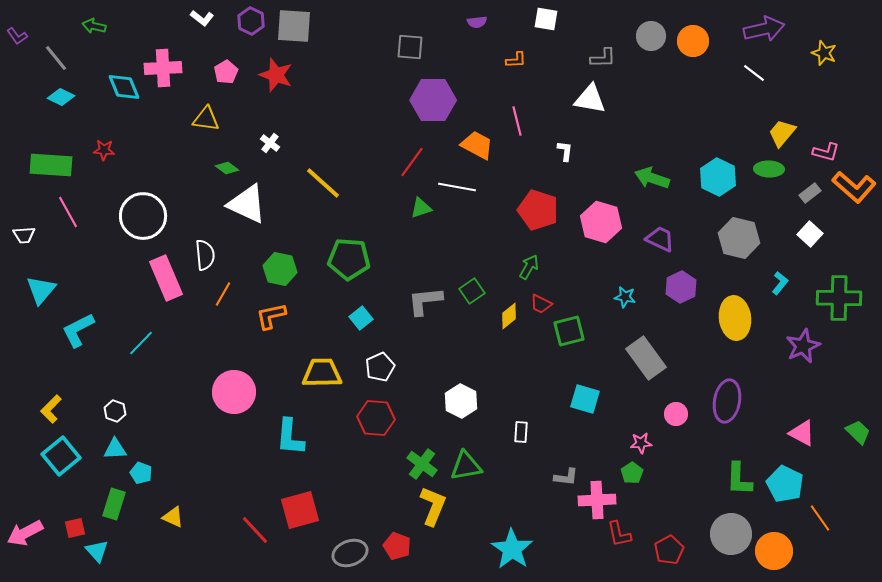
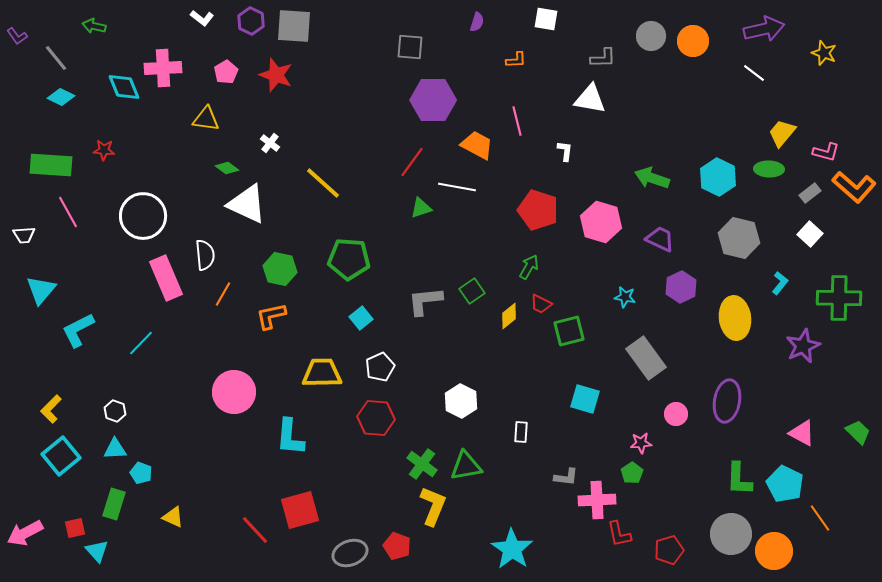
purple semicircle at (477, 22): rotated 66 degrees counterclockwise
red pentagon at (669, 550): rotated 12 degrees clockwise
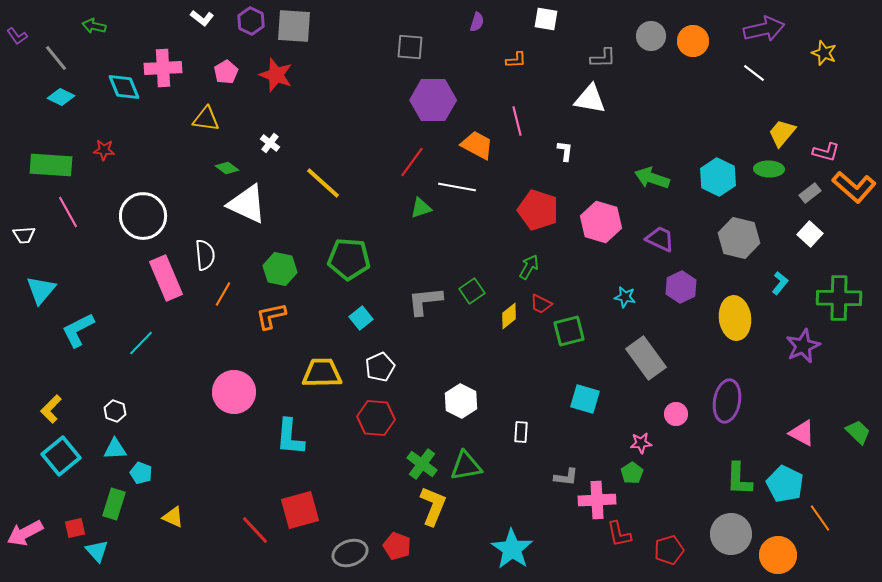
orange circle at (774, 551): moved 4 px right, 4 px down
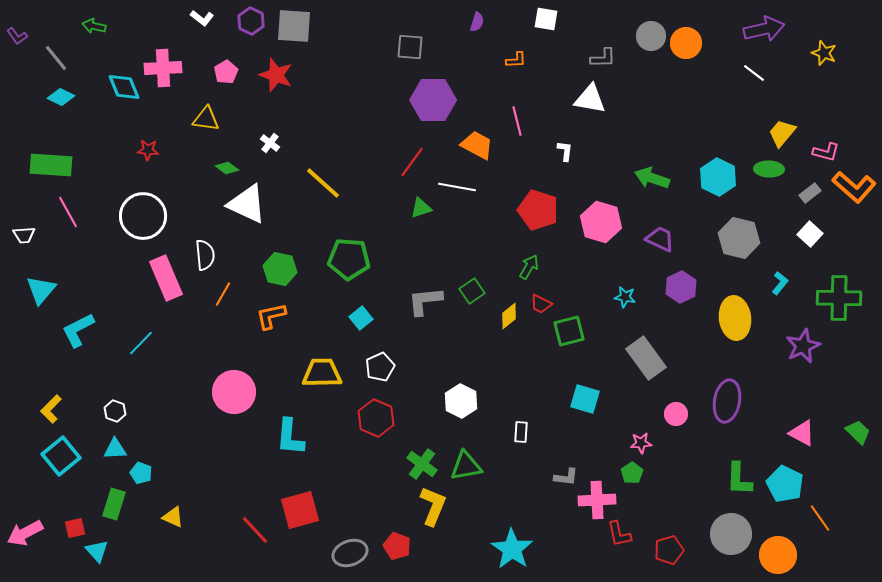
orange circle at (693, 41): moved 7 px left, 2 px down
red star at (104, 150): moved 44 px right
red hexagon at (376, 418): rotated 18 degrees clockwise
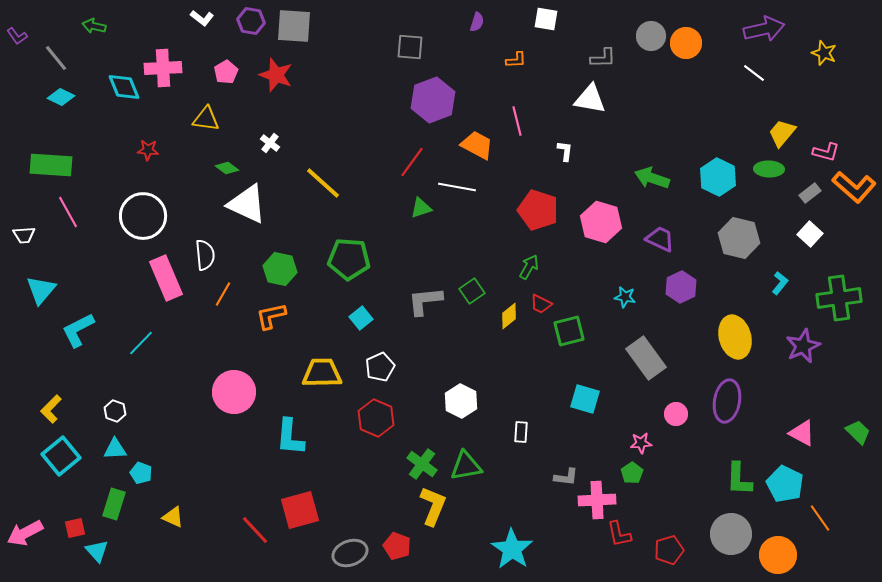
purple hexagon at (251, 21): rotated 16 degrees counterclockwise
purple hexagon at (433, 100): rotated 21 degrees counterclockwise
green cross at (839, 298): rotated 9 degrees counterclockwise
yellow ellipse at (735, 318): moved 19 px down; rotated 9 degrees counterclockwise
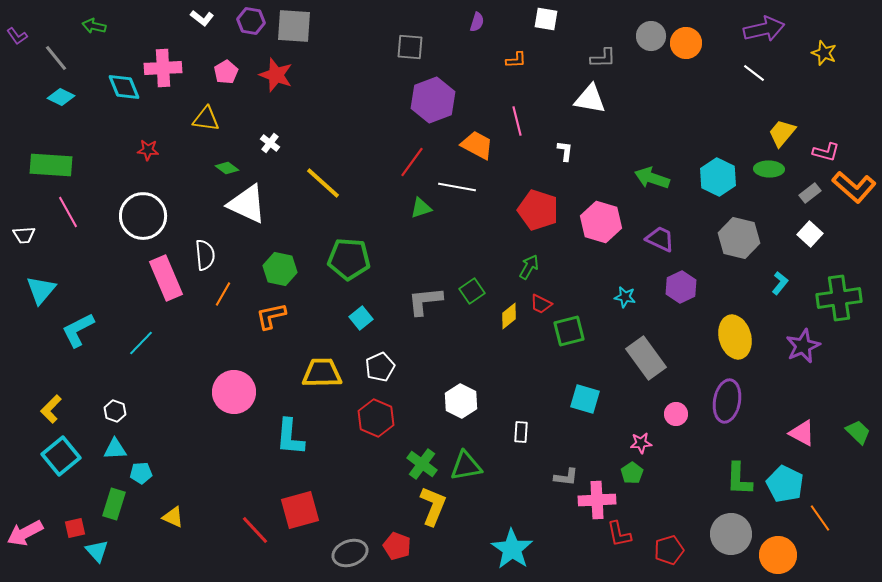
cyan pentagon at (141, 473): rotated 25 degrees counterclockwise
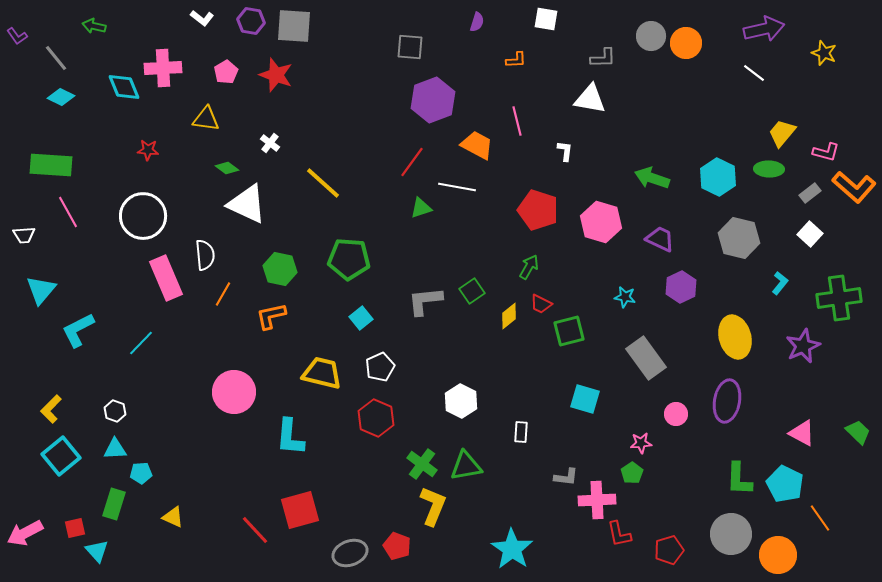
yellow trapezoid at (322, 373): rotated 15 degrees clockwise
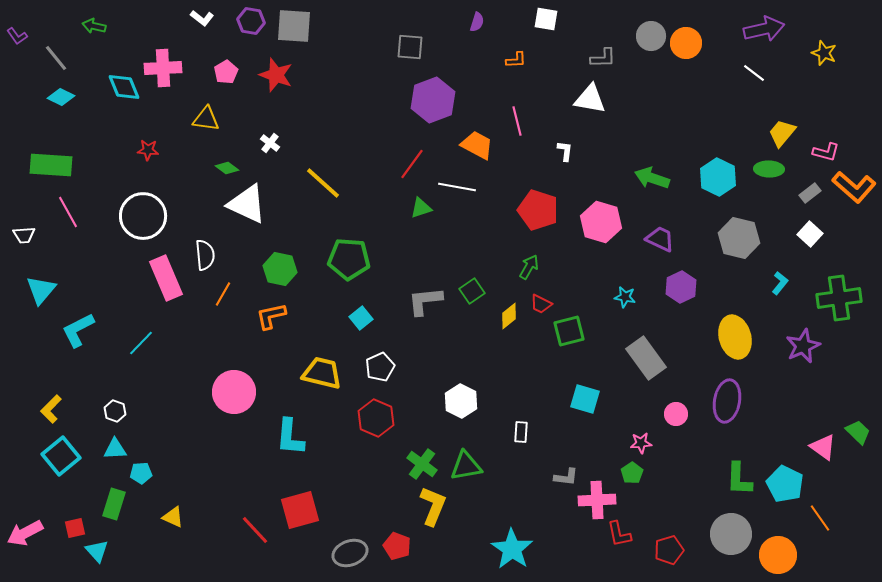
red line at (412, 162): moved 2 px down
pink triangle at (802, 433): moved 21 px right, 14 px down; rotated 8 degrees clockwise
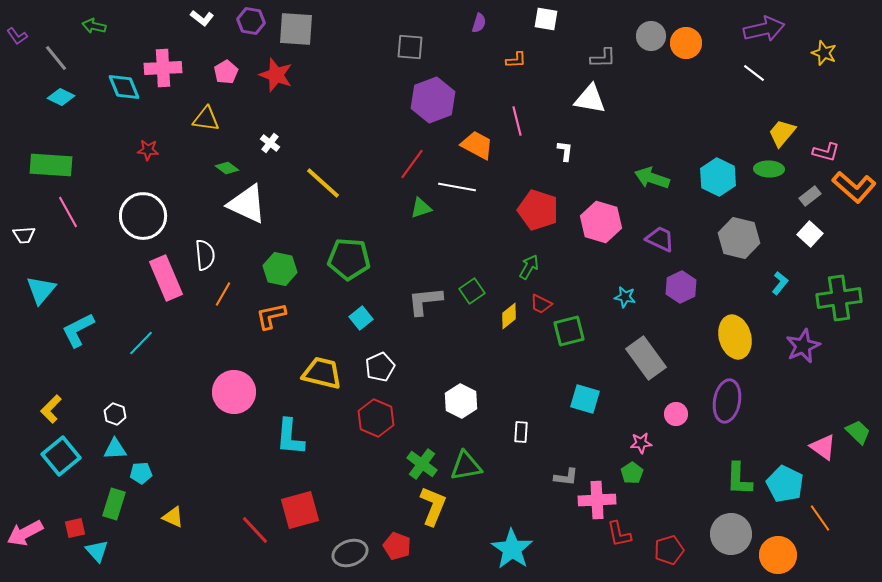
purple semicircle at (477, 22): moved 2 px right, 1 px down
gray square at (294, 26): moved 2 px right, 3 px down
gray rectangle at (810, 193): moved 3 px down
white hexagon at (115, 411): moved 3 px down
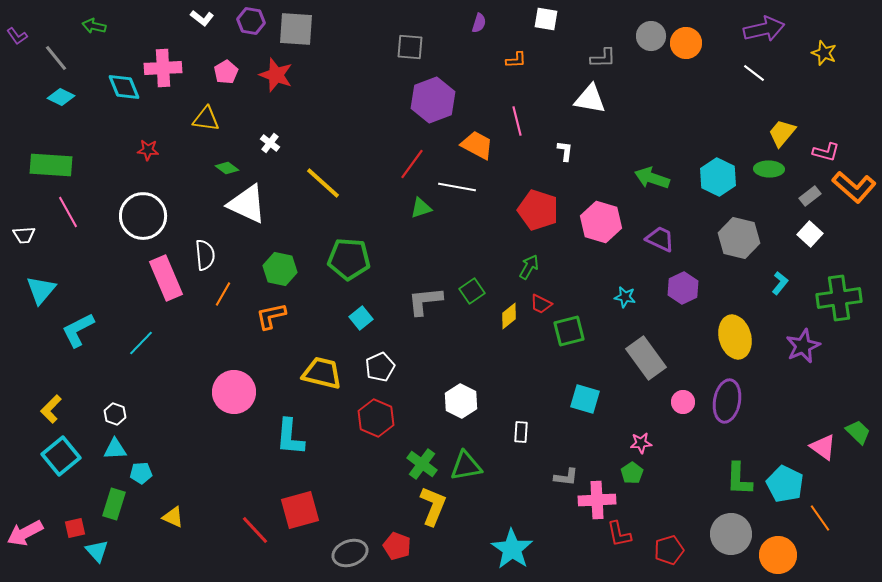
purple hexagon at (681, 287): moved 2 px right, 1 px down
pink circle at (676, 414): moved 7 px right, 12 px up
